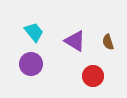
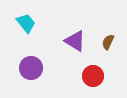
cyan trapezoid: moved 8 px left, 9 px up
brown semicircle: rotated 42 degrees clockwise
purple circle: moved 4 px down
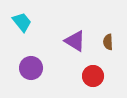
cyan trapezoid: moved 4 px left, 1 px up
brown semicircle: rotated 28 degrees counterclockwise
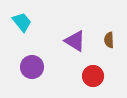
brown semicircle: moved 1 px right, 2 px up
purple circle: moved 1 px right, 1 px up
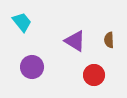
red circle: moved 1 px right, 1 px up
